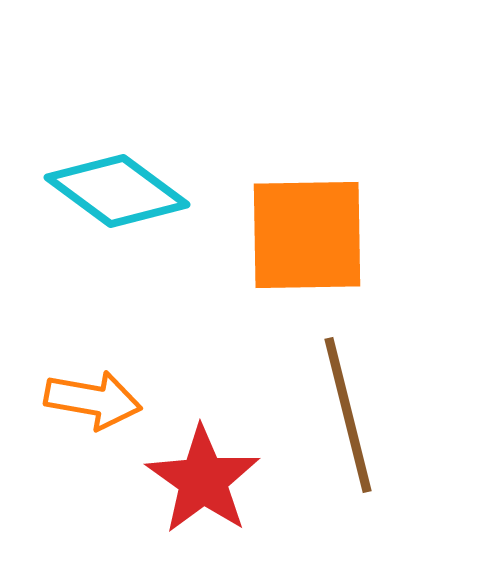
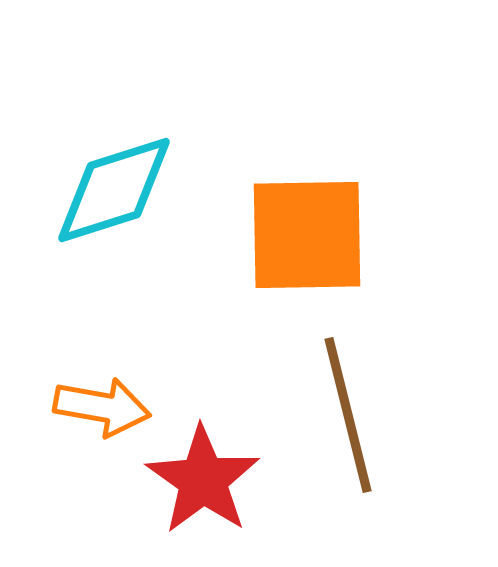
cyan diamond: moved 3 px left, 1 px up; rotated 54 degrees counterclockwise
orange arrow: moved 9 px right, 7 px down
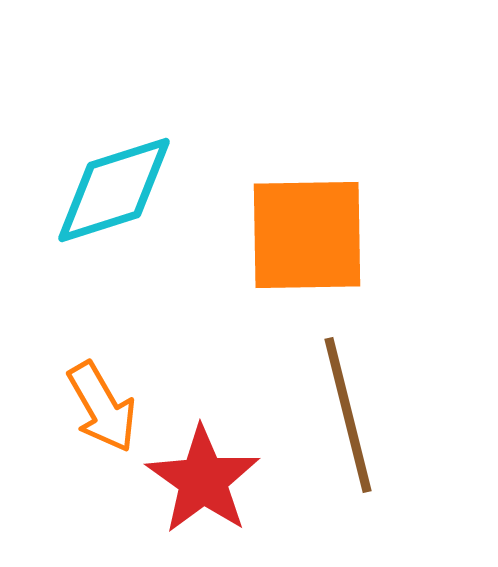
orange arrow: rotated 50 degrees clockwise
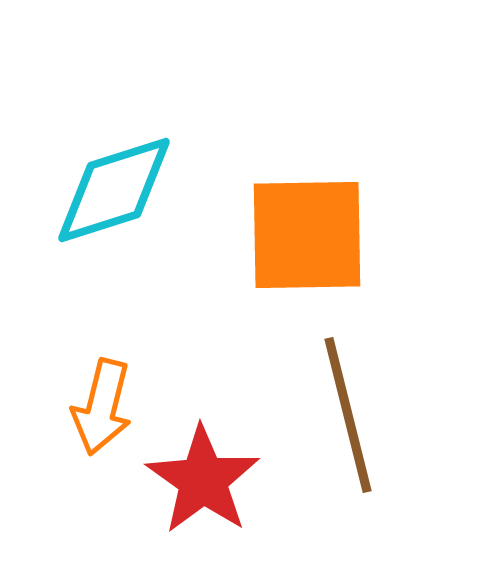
orange arrow: rotated 44 degrees clockwise
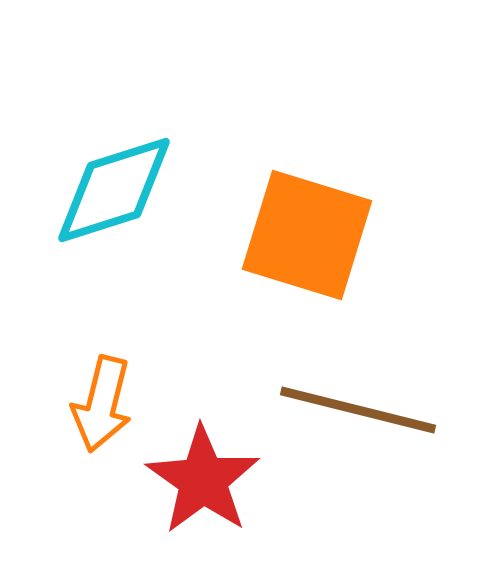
orange square: rotated 18 degrees clockwise
orange arrow: moved 3 px up
brown line: moved 10 px right, 5 px up; rotated 62 degrees counterclockwise
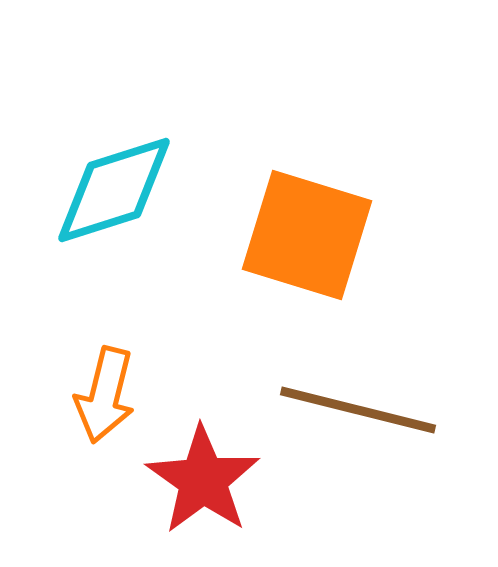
orange arrow: moved 3 px right, 9 px up
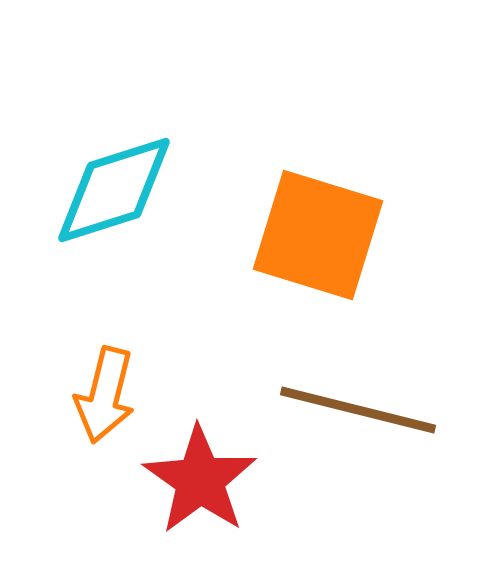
orange square: moved 11 px right
red star: moved 3 px left
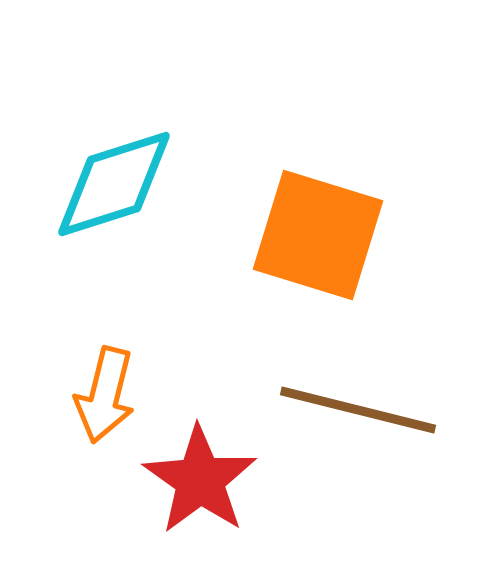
cyan diamond: moved 6 px up
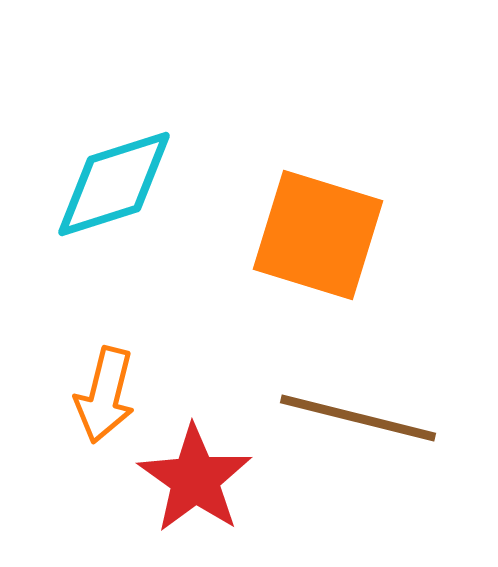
brown line: moved 8 px down
red star: moved 5 px left, 1 px up
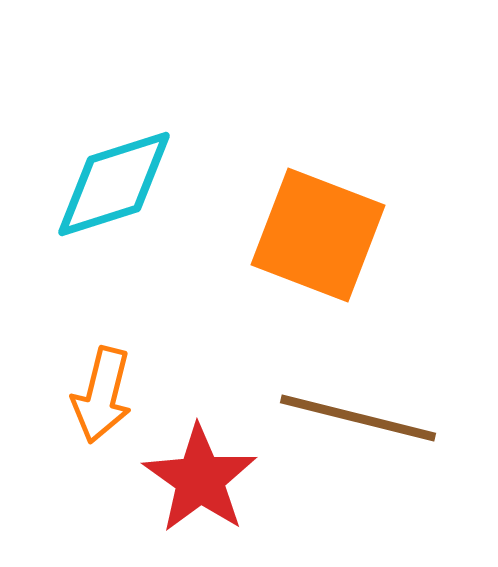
orange square: rotated 4 degrees clockwise
orange arrow: moved 3 px left
red star: moved 5 px right
